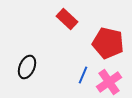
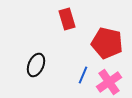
red rectangle: rotated 30 degrees clockwise
red pentagon: moved 1 px left
black ellipse: moved 9 px right, 2 px up
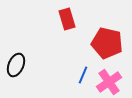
black ellipse: moved 20 px left
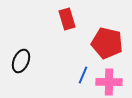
black ellipse: moved 5 px right, 4 px up
pink cross: rotated 35 degrees clockwise
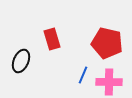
red rectangle: moved 15 px left, 20 px down
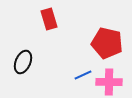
red rectangle: moved 3 px left, 20 px up
black ellipse: moved 2 px right, 1 px down
blue line: rotated 42 degrees clockwise
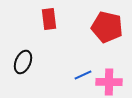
red rectangle: rotated 10 degrees clockwise
red pentagon: moved 16 px up
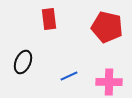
blue line: moved 14 px left, 1 px down
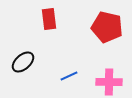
black ellipse: rotated 25 degrees clockwise
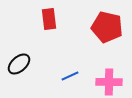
black ellipse: moved 4 px left, 2 px down
blue line: moved 1 px right
